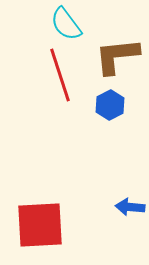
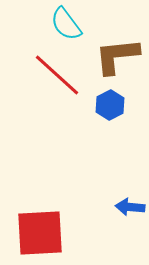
red line: moved 3 px left; rotated 30 degrees counterclockwise
red square: moved 8 px down
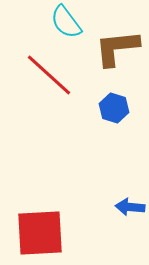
cyan semicircle: moved 2 px up
brown L-shape: moved 8 px up
red line: moved 8 px left
blue hexagon: moved 4 px right, 3 px down; rotated 16 degrees counterclockwise
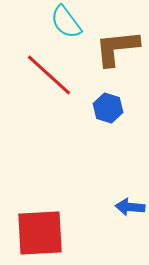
blue hexagon: moved 6 px left
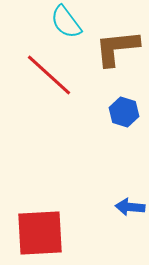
blue hexagon: moved 16 px right, 4 px down
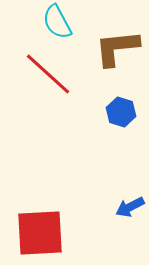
cyan semicircle: moved 9 px left; rotated 9 degrees clockwise
red line: moved 1 px left, 1 px up
blue hexagon: moved 3 px left
blue arrow: rotated 32 degrees counterclockwise
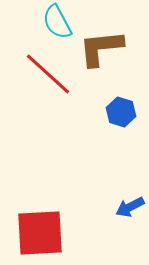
brown L-shape: moved 16 px left
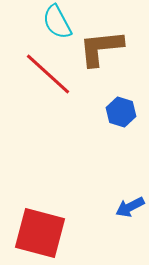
red square: rotated 18 degrees clockwise
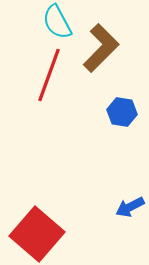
brown L-shape: rotated 141 degrees clockwise
red line: moved 1 px right, 1 px down; rotated 68 degrees clockwise
blue hexagon: moved 1 px right; rotated 8 degrees counterclockwise
red square: moved 3 px left, 1 px down; rotated 26 degrees clockwise
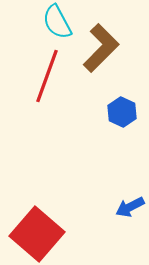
red line: moved 2 px left, 1 px down
blue hexagon: rotated 16 degrees clockwise
